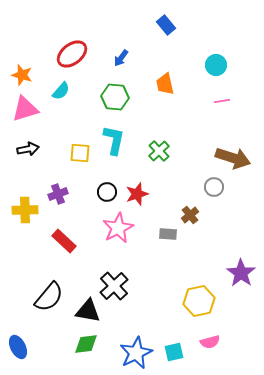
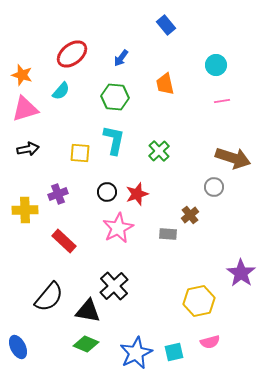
green diamond: rotated 30 degrees clockwise
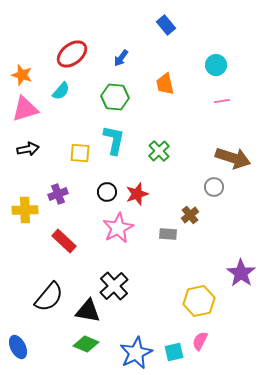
pink semicircle: moved 10 px left, 1 px up; rotated 132 degrees clockwise
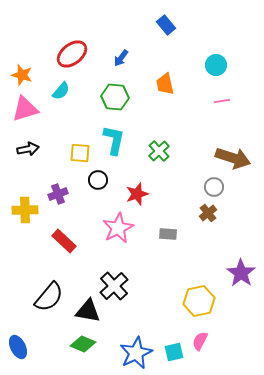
black circle: moved 9 px left, 12 px up
brown cross: moved 18 px right, 2 px up
green diamond: moved 3 px left
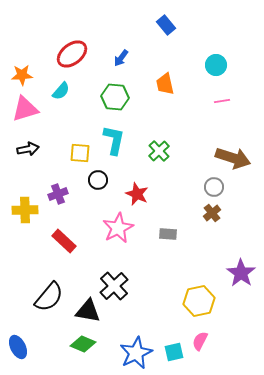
orange star: rotated 20 degrees counterclockwise
red star: rotated 30 degrees counterclockwise
brown cross: moved 4 px right
